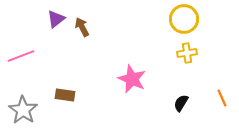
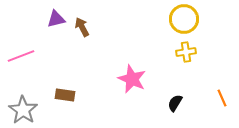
purple triangle: rotated 24 degrees clockwise
yellow cross: moved 1 px left, 1 px up
black semicircle: moved 6 px left
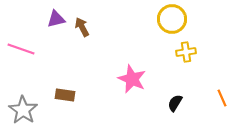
yellow circle: moved 12 px left
pink line: moved 7 px up; rotated 40 degrees clockwise
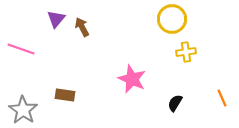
purple triangle: rotated 36 degrees counterclockwise
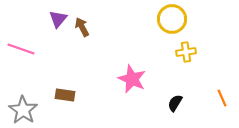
purple triangle: moved 2 px right
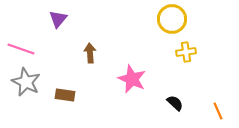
brown arrow: moved 8 px right, 26 px down; rotated 24 degrees clockwise
orange line: moved 4 px left, 13 px down
black semicircle: rotated 102 degrees clockwise
gray star: moved 3 px right, 28 px up; rotated 8 degrees counterclockwise
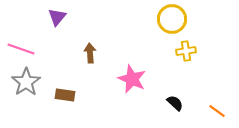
purple triangle: moved 1 px left, 2 px up
yellow cross: moved 1 px up
gray star: rotated 12 degrees clockwise
orange line: moved 1 px left; rotated 30 degrees counterclockwise
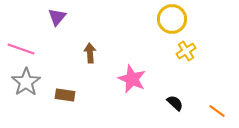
yellow cross: rotated 24 degrees counterclockwise
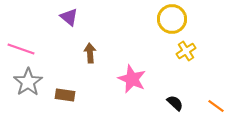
purple triangle: moved 12 px right; rotated 30 degrees counterclockwise
gray star: moved 2 px right
orange line: moved 1 px left, 5 px up
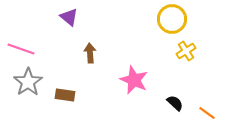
pink star: moved 2 px right, 1 px down
orange line: moved 9 px left, 7 px down
